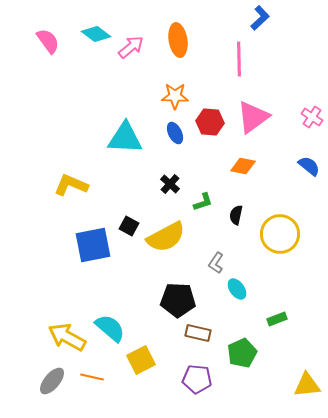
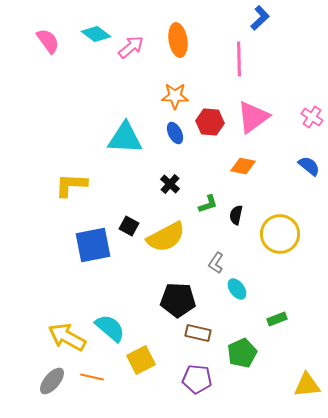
yellow L-shape: rotated 20 degrees counterclockwise
green L-shape: moved 5 px right, 2 px down
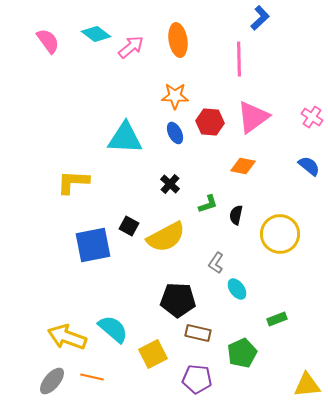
yellow L-shape: moved 2 px right, 3 px up
cyan semicircle: moved 3 px right, 1 px down
yellow arrow: rotated 9 degrees counterclockwise
yellow square: moved 12 px right, 6 px up
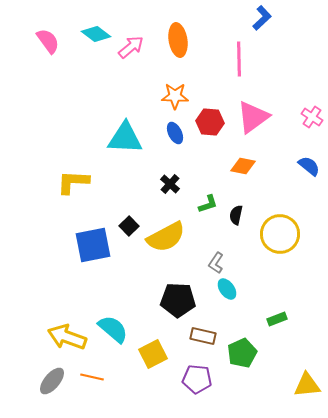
blue L-shape: moved 2 px right
black square: rotated 18 degrees clockwise
cyan ellipse: moved 10 px left
brown rectangle: moved 5 px right, 3 px down
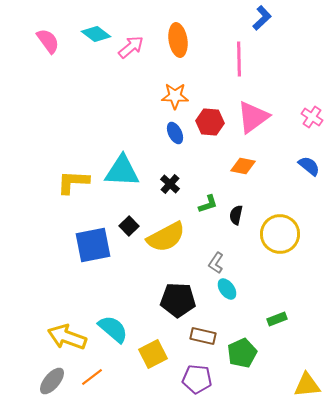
cyan triangle: moved 3 px left, 33 px down
orange line: rotated 50 degrees counterclockwise
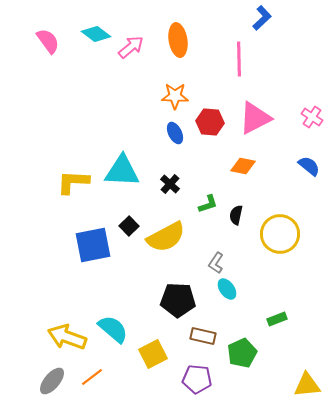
pink triangle: moved 2 px right, 1 px down; rotated 9 degrees clockwise
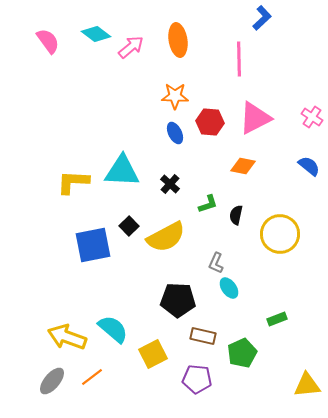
gray L-shape: rotated 10 degrees counterclockwise
cyan ellipse: moved 2 px right, 1 px up
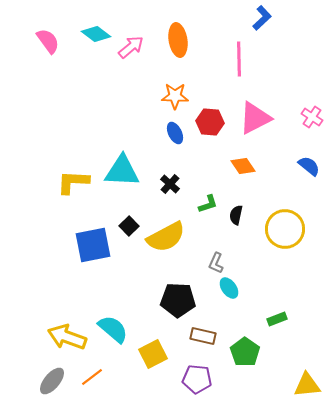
orange diamond: rotated 45 degrees clockwise
yellow circle: moved 5 px right, 5 px up
green pentagon: moved 3 px right, 1 px up; rotated 12 degrees counterclockwise
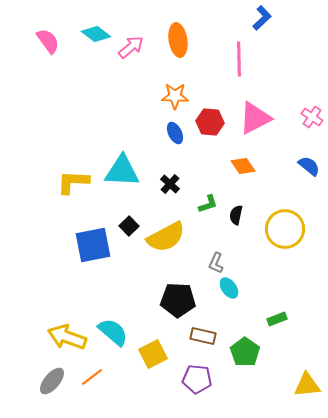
cyan semicircle: moved 3 px down
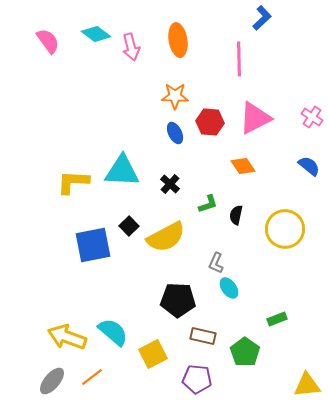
pink arrow: rotated 116 degrees clockwise
